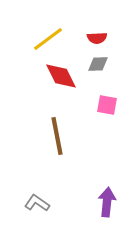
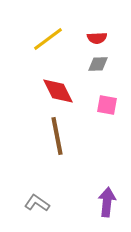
red diamond: moved 3 px left, 15 px down
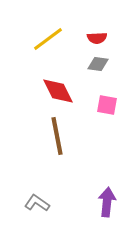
gray diamond: rotated 10 degrees clockwise
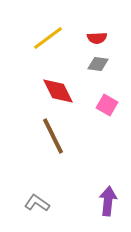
yellow line: moved 1 px up
pink square: rotated 20 degrees clockwise
brown line: moved 4 px left; rotated 15 degrees counterclockwise
purple arrow: moved 1 px right, 1 px up
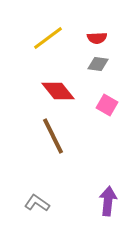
red diamond: rotated 12 degrees counterclockwise
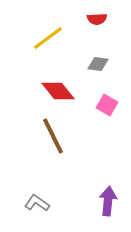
red semicircle: moved 19 px up
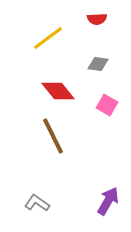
purple arrow: rotated 24 degrees clockwise
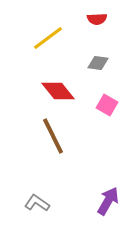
gray diamond: moved 1 px up
